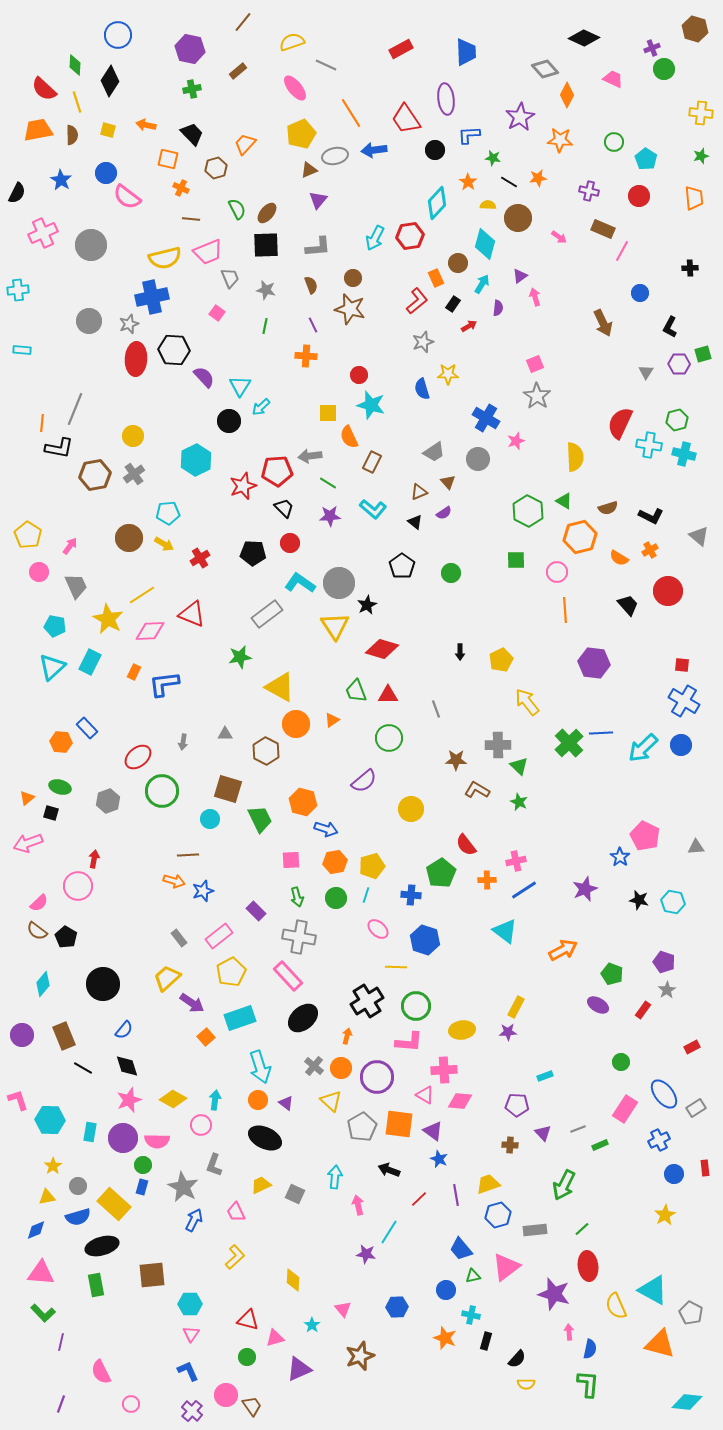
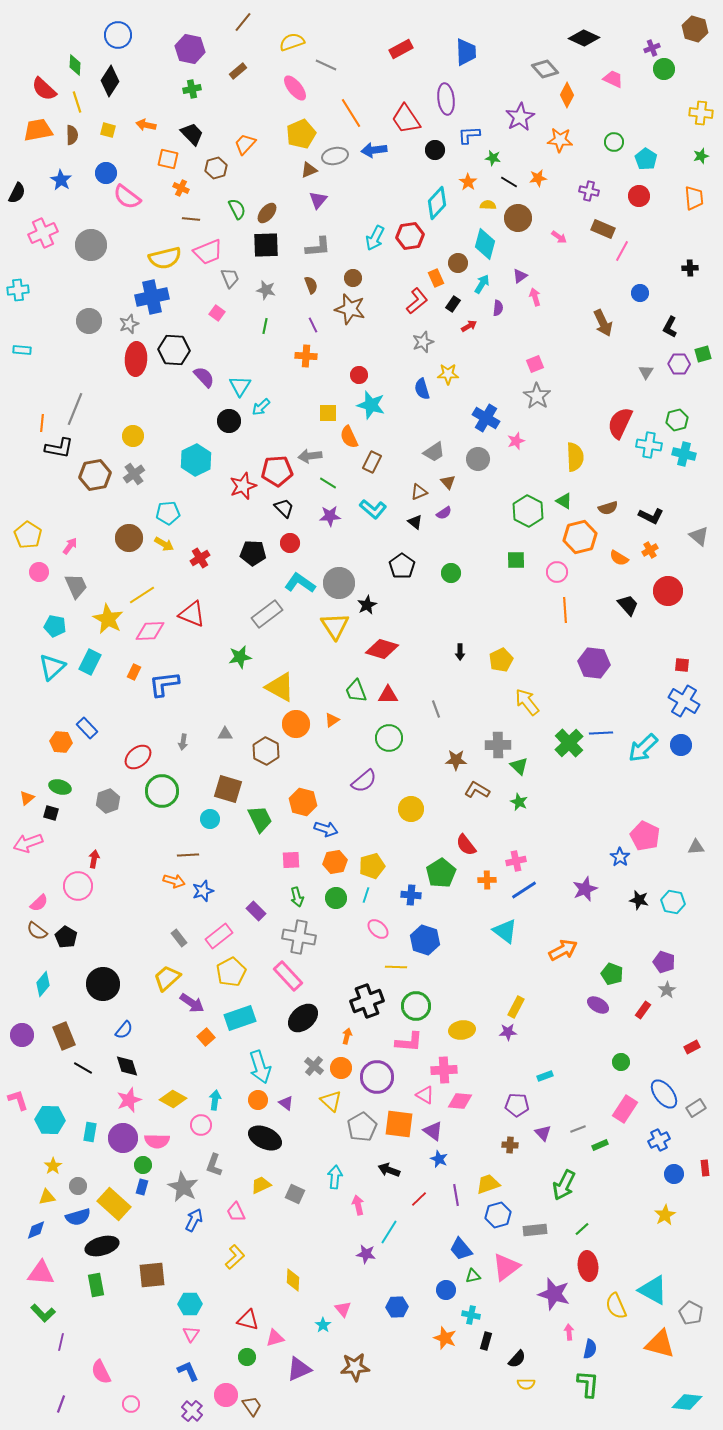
black cross at (367, 1001): rotated 12 degrees clockwise
cyan star at (312, 1325): moved 11 px right
brown star at (360, 1356): moved 5 px left, 11 px down; rotated 16 degrees clockwise
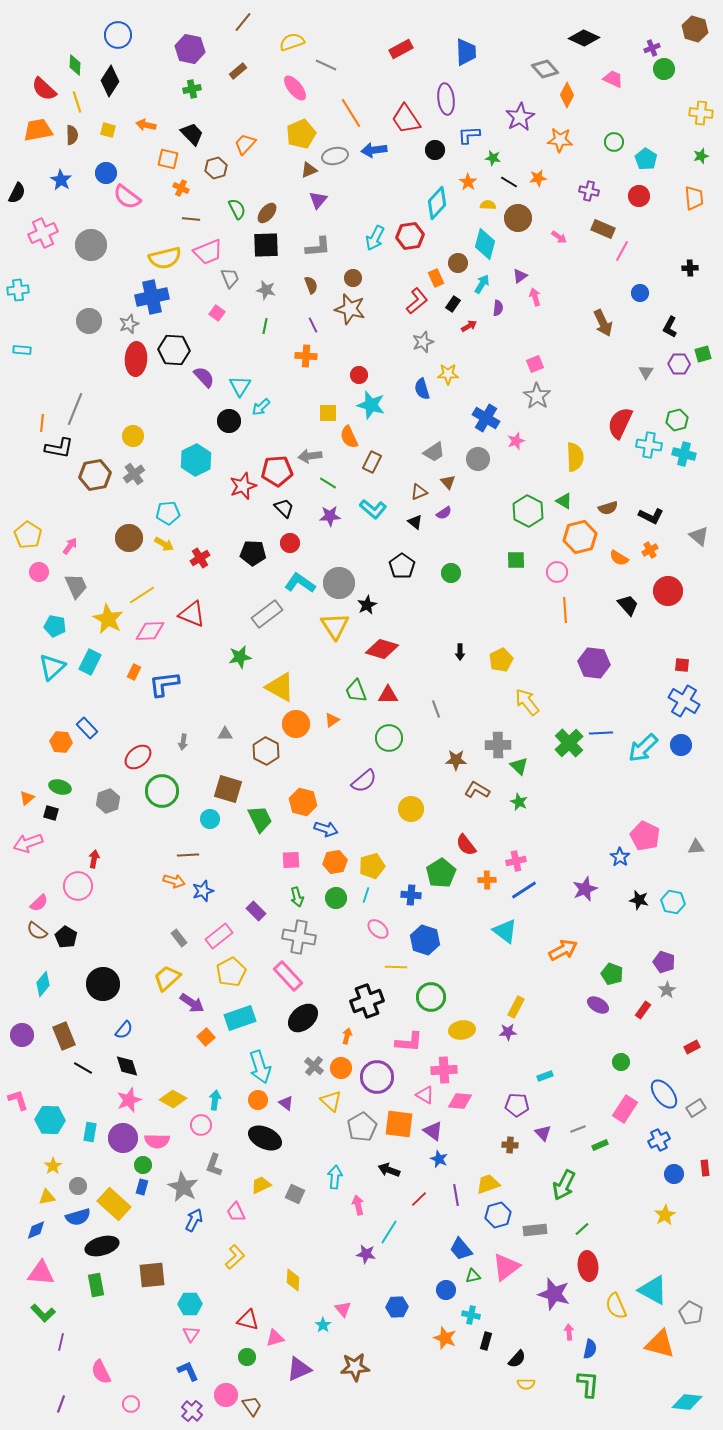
green circle at (416, 1006): moved 15 px right, 9 px up
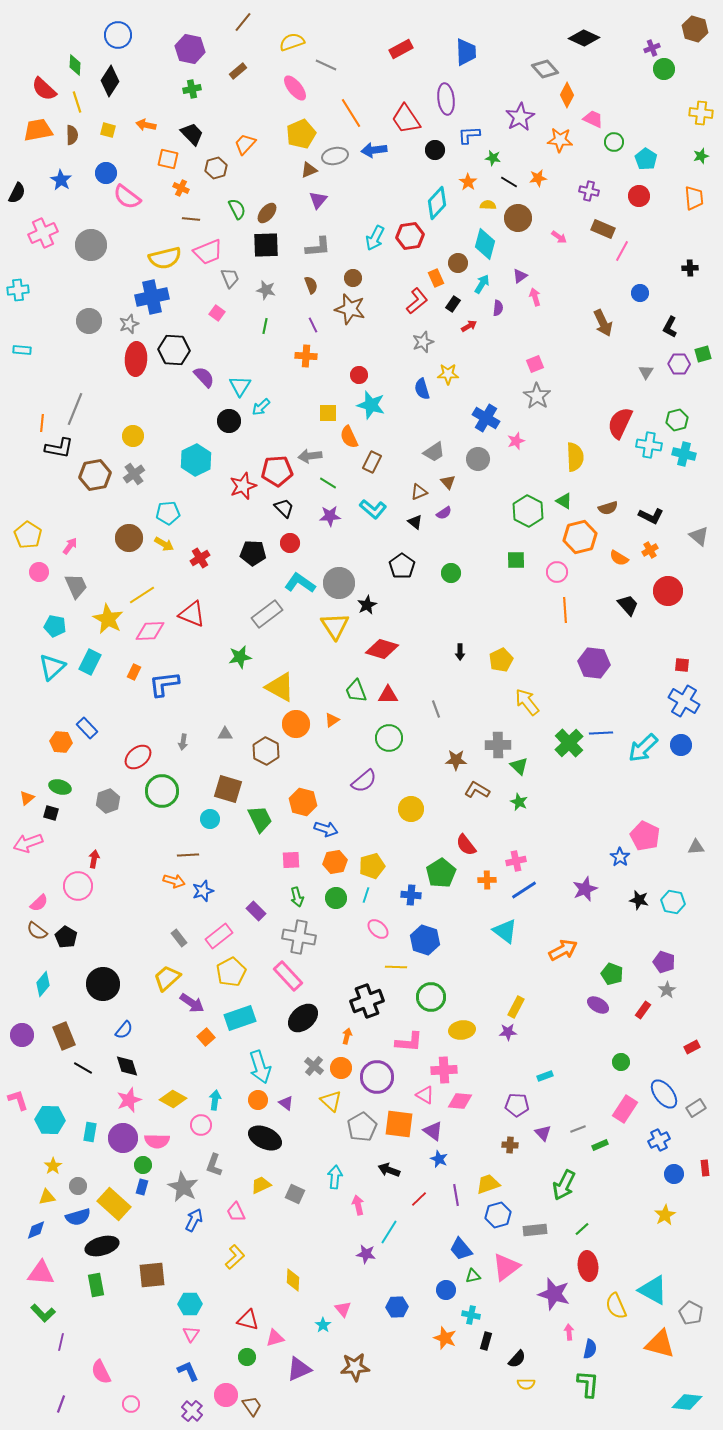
pink trapezoid at (613, 79): moved 20 px left, 40 px down
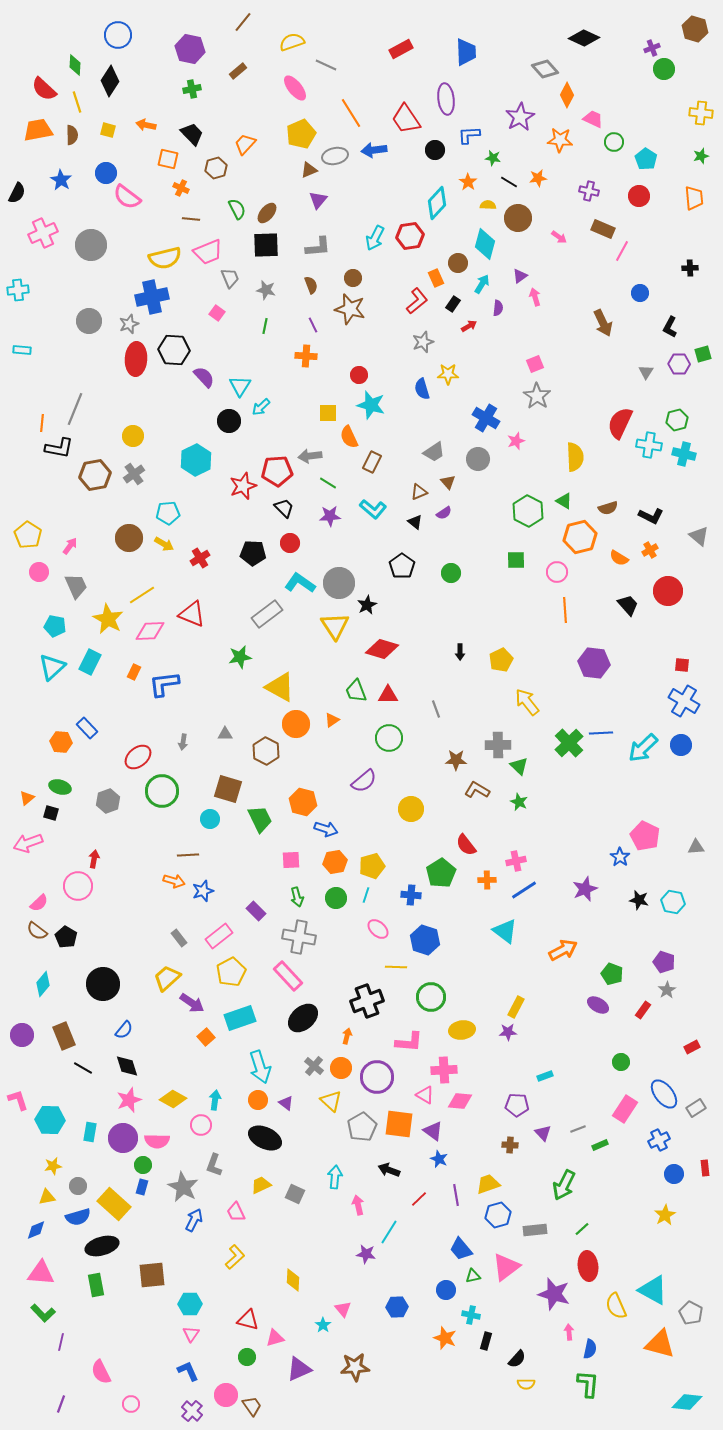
yellow star at (53, 1166): rotated 24 degrees clockwise
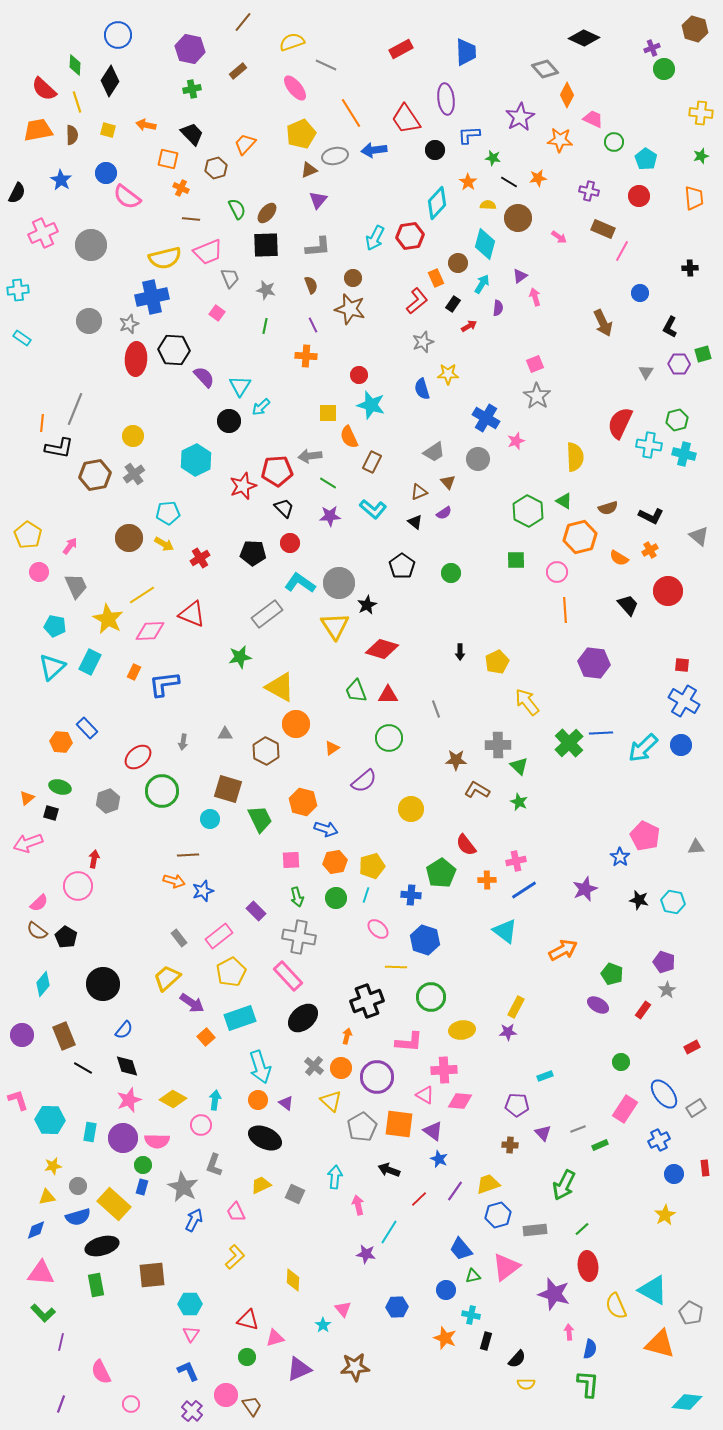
cyan rectangle at (22, 350): moved 12 px up; rotated 30 degrees clockwise
yellow pentagon at (501, 660): moved 4 px left, 2 px down
orange triangle at (332, 720): moved 28 px down
purple line at (456, 1195): moved 1 px left, 4 px up; rotated 45 degrees clockwise
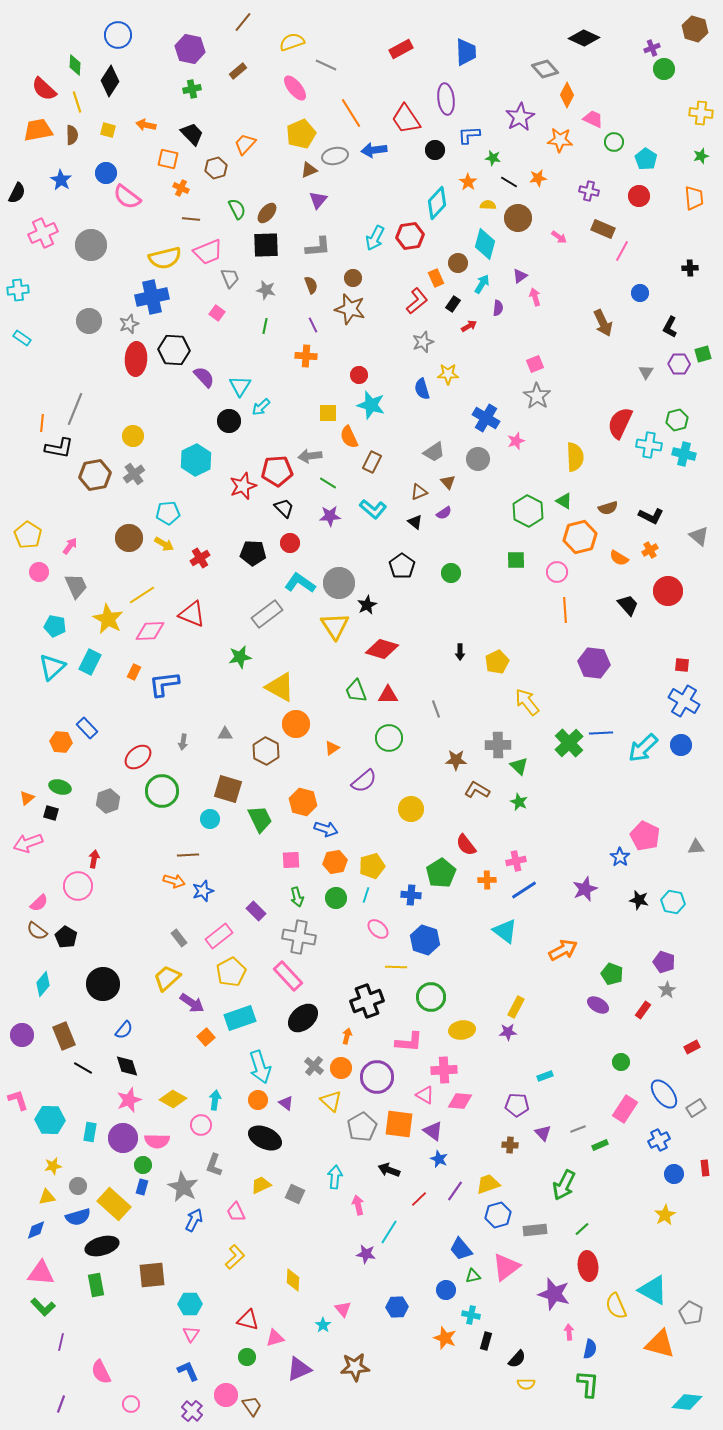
green L-shape at (43, 1313): moved 6 px up
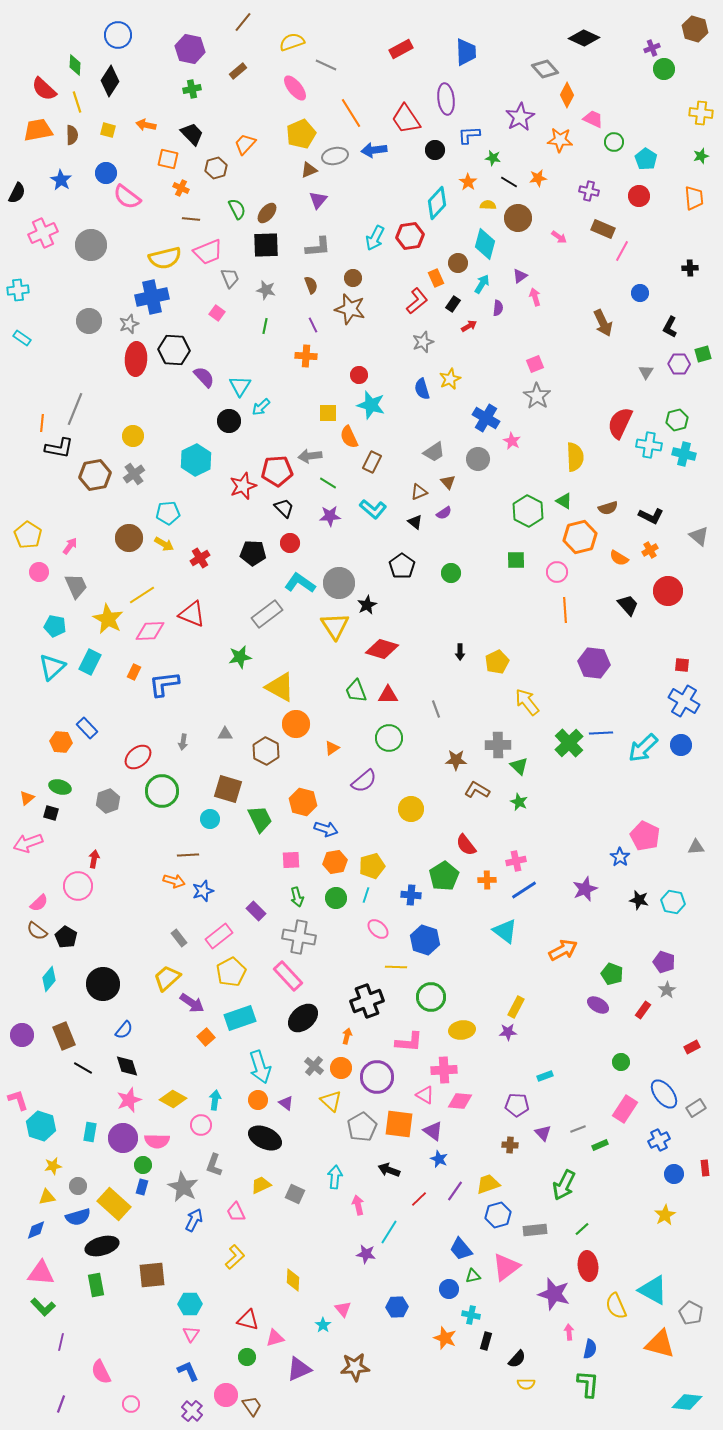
yellow star at (448, 374): moved 2 px right, 5 px down; rotated 25 degrees counterclockwise
pink star at (516, 441): moved 4 px left; rotated 24 degrees counterclockwise
green pentagon at (441, 873): moved 3 px right, 3 px down
cyan diamond at (43, 984): moved 6 px right, 5 px up
cyan hexagon at (50, 1120): moved 9 px left, 6 px down; rotated 16 degrees clockwise
blue circle at (446, 1290): moved 3 px right, 1 px up
